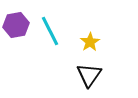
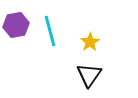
cyan line: rotated 12 degrees clockwise
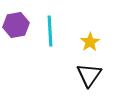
cyan line: rotated 12 degrees clockwise
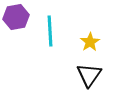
purple hexagon: moved 8 px up
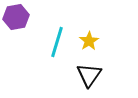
cyan line: moved 7 px right, 11 px down; rotated 20 degrees clockwise
yellow star: moved 1 px left, 1 px up
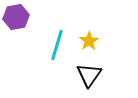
cyan line: moved 3 px down
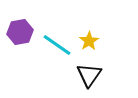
purple hexagon: moved 4 px right, 15 px down
cyan line: rotated 72 degrees counterclockwise
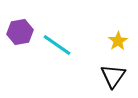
yellow star: moved 29 px right
black triangle: moved 24 px right, 1 px down
